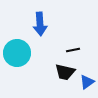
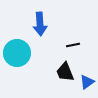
black line: moved 5 px up
black trapezoid: rotated 55 degrees clockwise
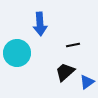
black trapezoid: rotated 70 degrees clockwise
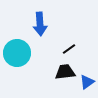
black line: moved 4 px left, 4 px down; rotated 24 degrees counterclockwise
black trapezoid: rotated 35 degrees clockwise
